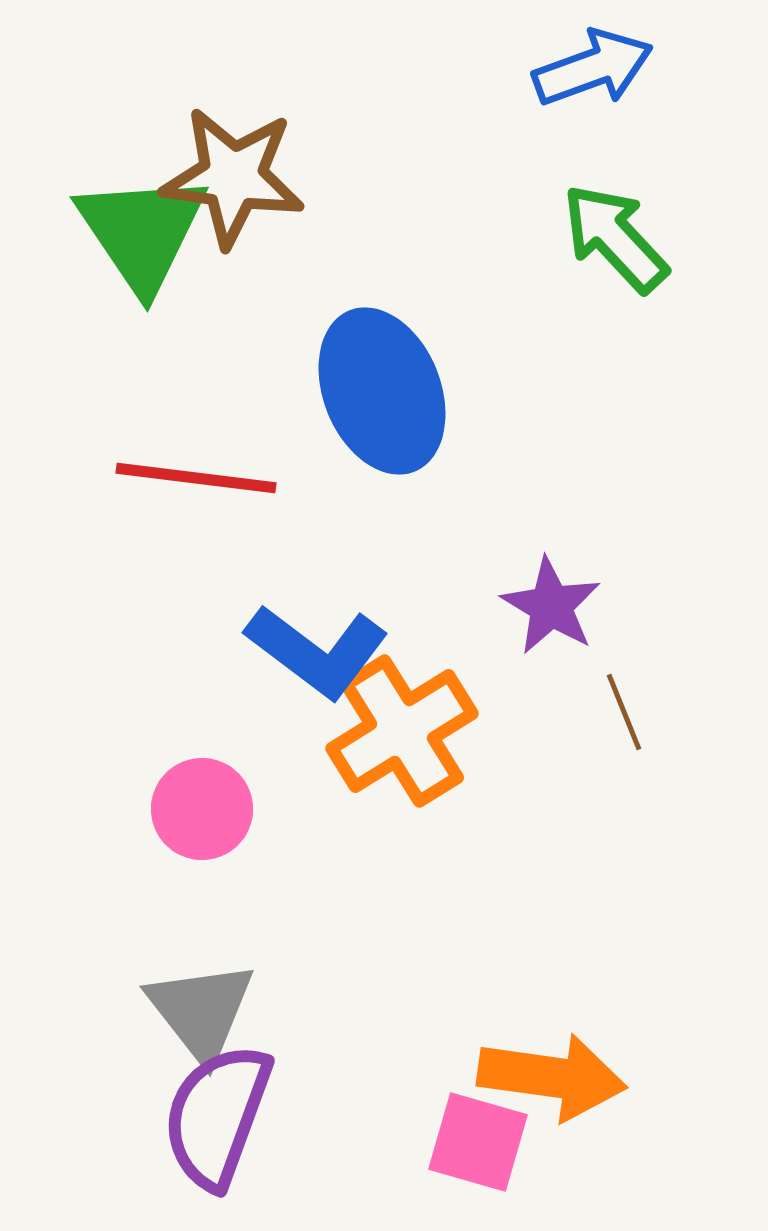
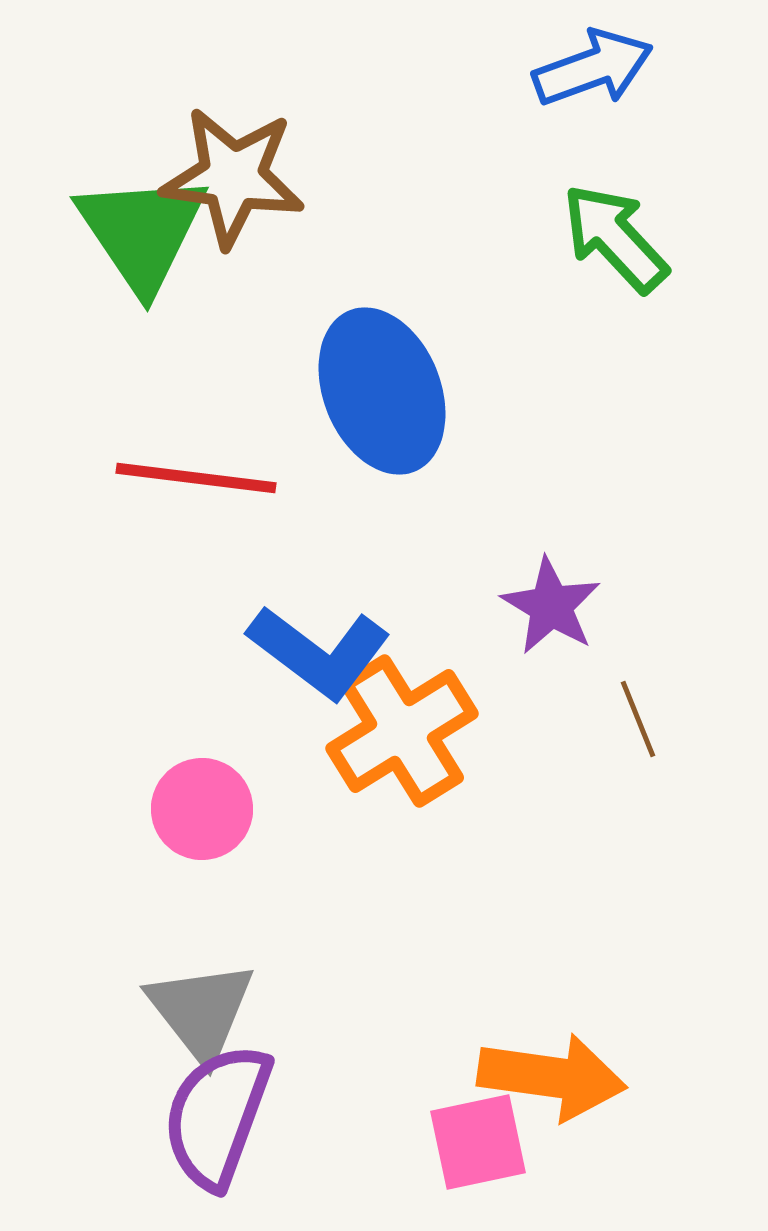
blue L-shape: moved 2 px right, 1 px down
brown line: moved 14 px right, 7 px down
pink square: rotated 28 degrees counterclockwise
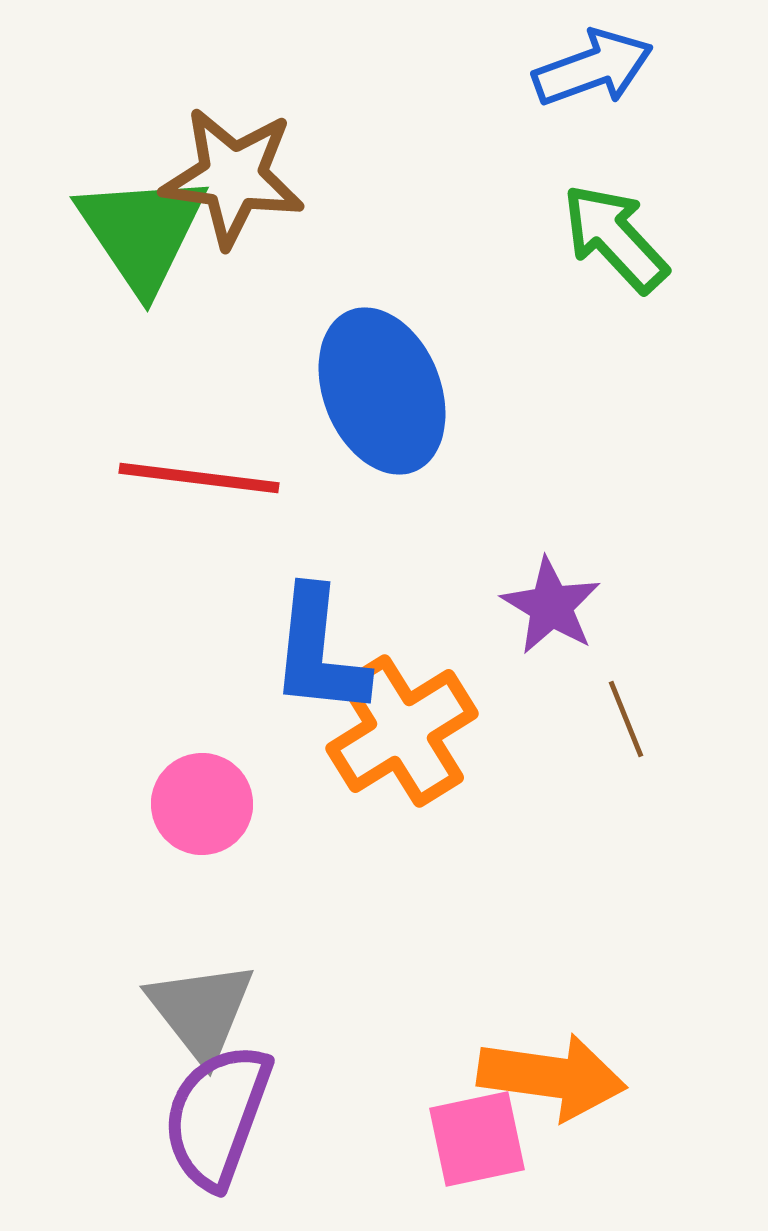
red line: moved 3 px right
blue L-shape: rotated 59 degrees clockwise
brown line: moved 12 px left
pink circle: moved 5 px up
pink square: moved 1 px left, 3 px up
